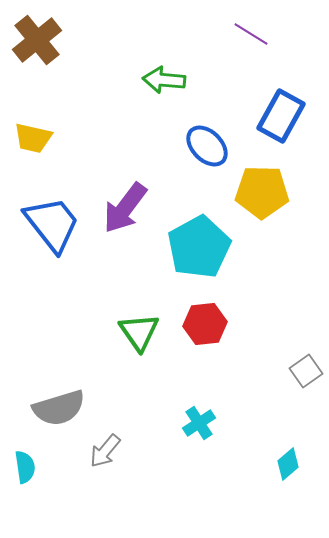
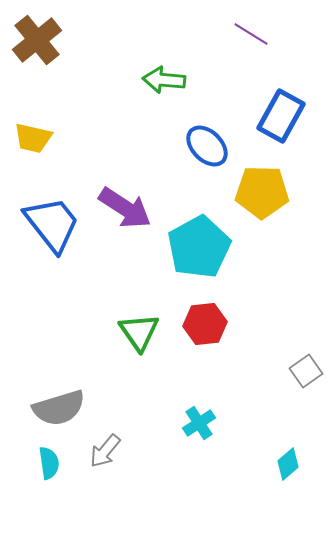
purple arrow: rotated 94 degrees counterclockwise
cyan semicircle: moved 24 px right, 4 px up
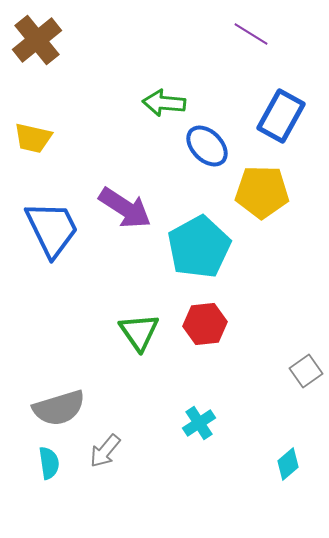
green arrow: moved 23 px down
blue trapezoid: moved 5 px down; rotated 12 degrees clockwise
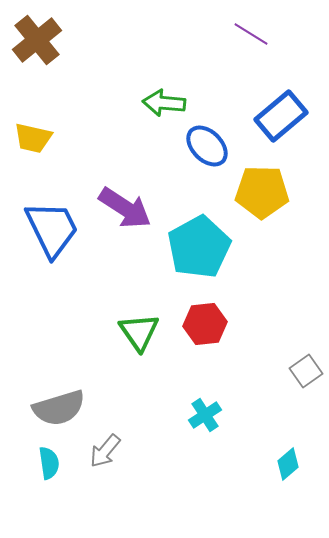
blue rectangle: rotated 21 degrees clockwise
cyan cross: moved 6 px right, 8 px up
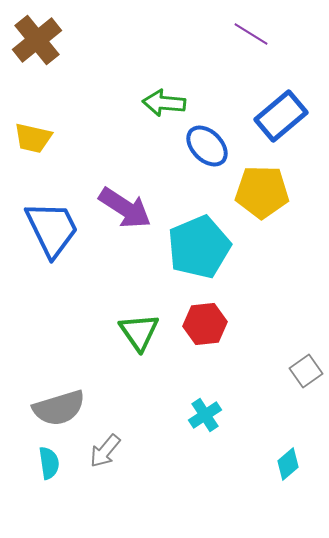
cyan pentagon: rotated 6 degrees clockwise
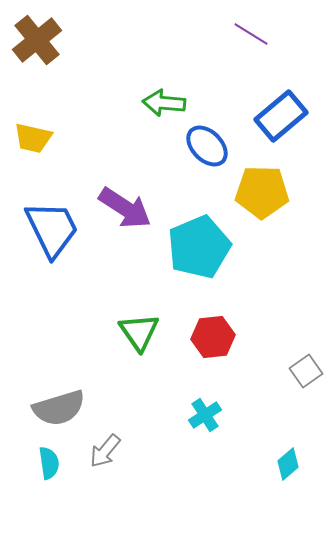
red hexagon: moved 8 px right, 13 px down
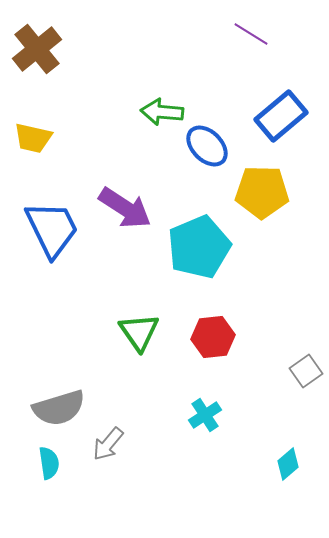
brown cross: moved 9 px down
green arrow: moved 2 px left, 9 px down
gray arrow: moved 3 px right, 7 px up
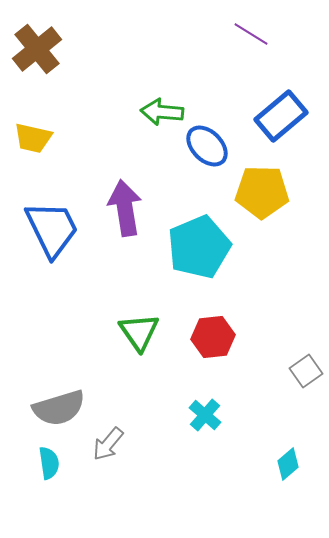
purple arrow: rotated 132 degrees counterclockwise
cyan cross: rotated 16 degrees counterclockwise
